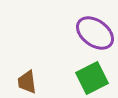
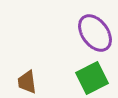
purple ellipse: rotated 18 degrees clockwise
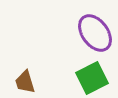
brown trapezoid: moved 2 px left; rotated 10 degrees counterclockwise
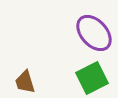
purple ellipse: moved 1 px left; rotated 6 degrees counterclockwise
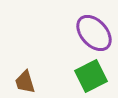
green square: moved 1 px left, 2 px up
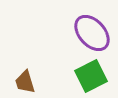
purple ellipse: moved 2 px left
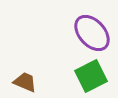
brown trapezoid: rotated 130 degrees clockwise
